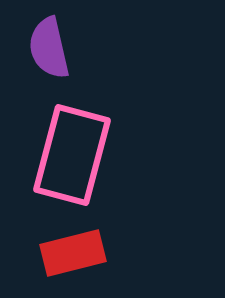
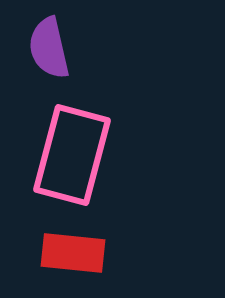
red rectangle: rotated 20 degrees clockwise
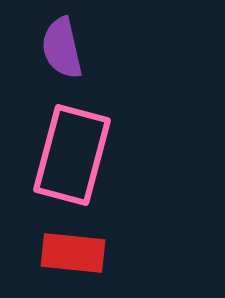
purple semicircle: moved 13 px right
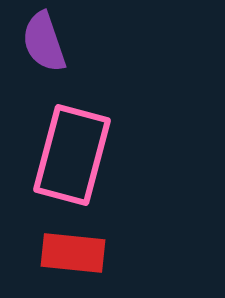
purple semicircle: moved 18 px left, 6 px up; rotated 6 degrees counterclockwise
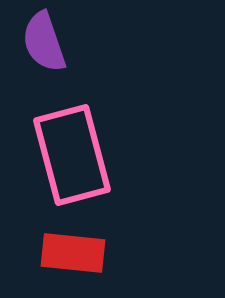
pink rectangle: rotated 30 degrees counterclockwise
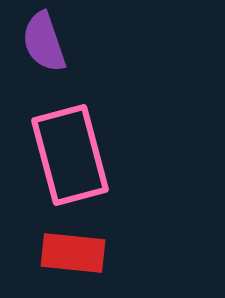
pink rectangle: moved 2 px left
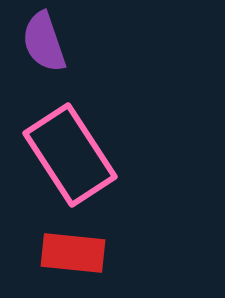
pink rectangle: rotated 18 degrees counterclockwise
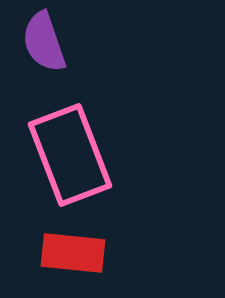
pink rectangle: rotated 12 degrees clockwise
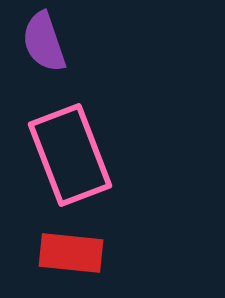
red rectangle: moved 2 px left
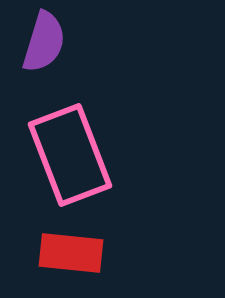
purple semicircle: rotated 144 degrees counterclockwise
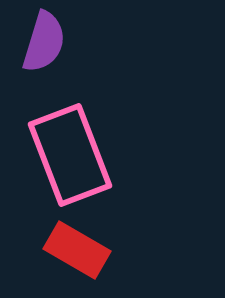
red rectangle: moved 6 px right, 3 px up; rotated 24 degrees clockwise
